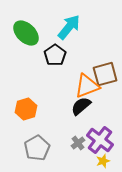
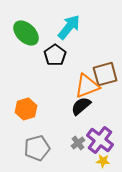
gray pentagon: rotated 15 degrees clockwise
yellow star: rotated 24 degrees clockwise
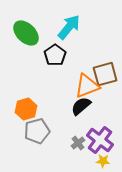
gray pentagon: moved 17 px up
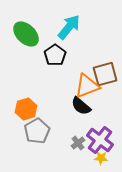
green ellipse: moved 1 px down
black semicircle: rotated 100 degrees counterclockwise
gray pentagon: rotated 15 degrees counterclockwise
yellow star: moved 2 px left, 3 px up
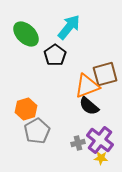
black semicircle: moved 8 px right
gray cross: rotated 24 degrees clockwise
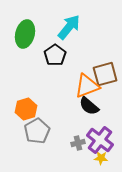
green ellipse: moved 1 px left; rotated 60 degrees clockwise
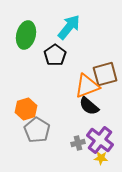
green ellipse: moved 1 px right, 1 px down
gray pentagon: moved 1 px up; rotated 10 degrees counterclockwise
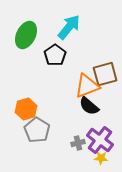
green ellipse: rotated 12 degrees clockwise
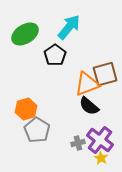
green ellipse: moved 1 px left, 1 px up; rotated 32 degrees clockwise
orange triangle: moved 2 px up
yellow star: rotated 24 degrees clockwise
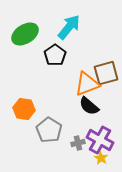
brown square: moved 1 px right, 1 px up
orange hexagon: moved 2 px left; rotated 25 degrees clockwise
gray pentagon: moved 12 px right
purple cross: rotated 8 degrees counterclockwise
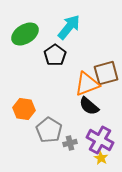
gray cross: moved 8 px left
